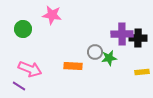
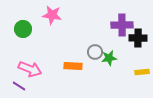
purple cross: moved 9 px up
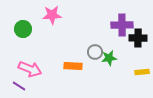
pink star: rotated 12 degrees counterclockwise
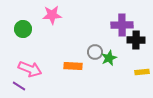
black cross: moved 2 px left, 2 px down
green star: rotated 14 degrees counterclockwise
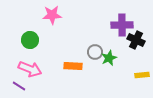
green circle: moved 7 px right, 11 px down
black cross: rotated 24 degrees clockwise
yellow rectangle: moved 3 px down
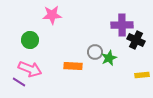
purple line: moved 4 px up
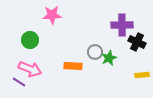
black cross: moved 1 px right, 2 px down
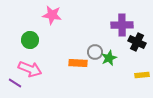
pink star: rotated 12 degrees clockwise
orange rectangle: moved 5 px right, 3 px up
purple line: moved 4 px left, 1 px down
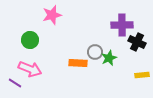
pink star: rotated 24 degrees counterclockwise
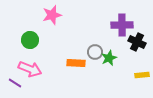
orange rectangle: moved 2 px left
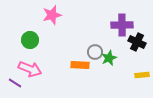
orange rectangle: moved 4 px right, 2 px down
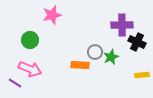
green star: moved 2 px right, 1 px up
